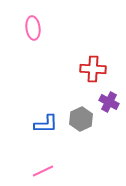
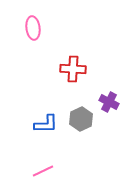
red cross: moved 20 px left
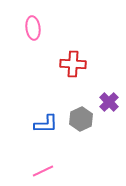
red cross: moved 5 px up
purple cross: rotated 18 degrees clockwise
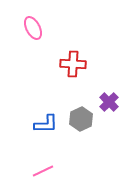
pink ellipse: rotated 20 degrees counterclockwise
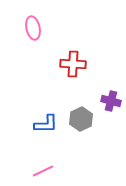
pink ellipse: rotated 15 degrees clockwise
purple cross: moved 2 px right, 1 px up; rotated 30 degrees counterclockwise
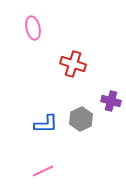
red cross: rotated 15 degrees clockwise
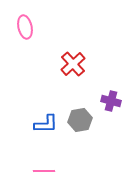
pink ellipse: moved 8 px left, 1 px up
red cross: rotated 30 degrees clockwise
gray hexagon: moved 1 px left, 1 px down; rotated 15 degrees clockwise
pink line: moved 1 px right; rotated 25 degrees clockwise
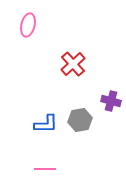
pink ellipse: moved 3 px right, 2 px up; rotated 25 degrees clockwise
pink line: moved 1 px right, 2 px up
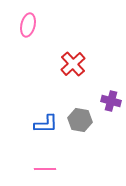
gray hexagon: rotated 20 degrees clockwise
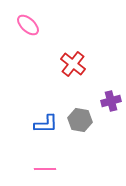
pink ellipse: rotated 60 degrees counterclockwise
red cross: rotated 10 degrees counterclockwise
purple cross: rotated 30 degrees counterclockwise
